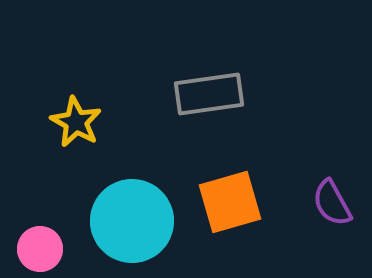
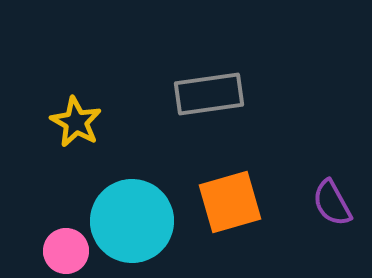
pink circle: moved 26 px right, 2 px down
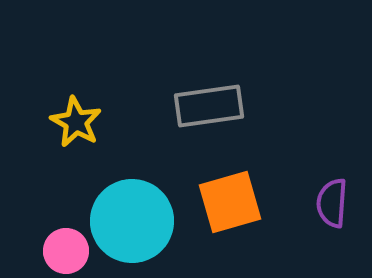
gray rectangle: moved 12 px down
purple semicircle: rotated 33 degrees clockwise
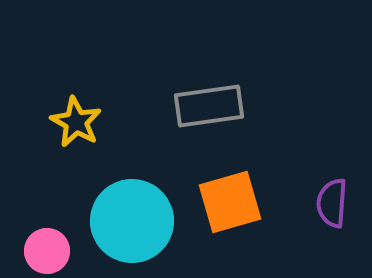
pink circle: moved 19 px left
